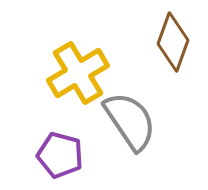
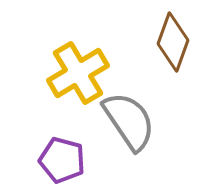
gray semicircle: moved 1 px left
purple pentagon: moved 2 px right, 5 px down
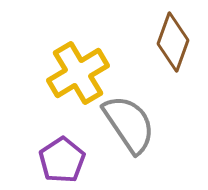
gray semicircle: moved 3 px down
purple pentagon: rotated 24 degrees clockwise
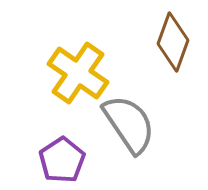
yellow cross: rotated 24 degrees counterclockwise
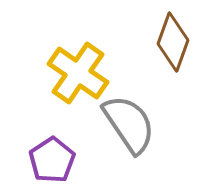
purple pentagon: moved 10 px left
